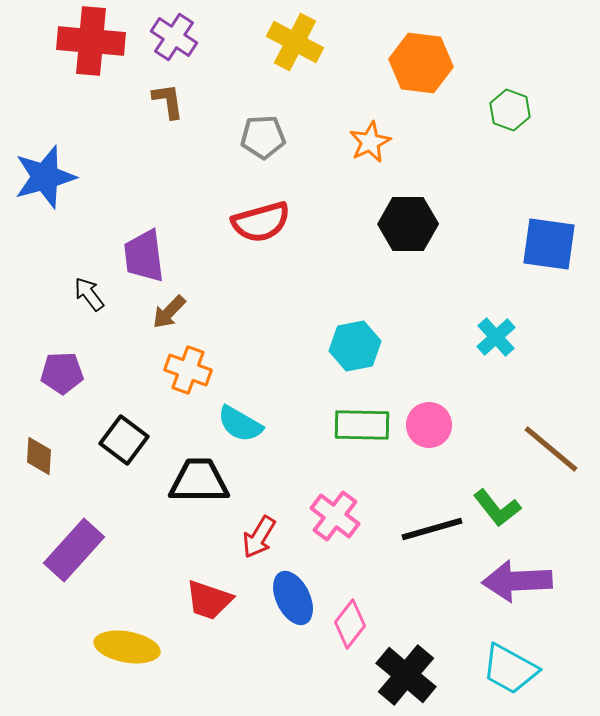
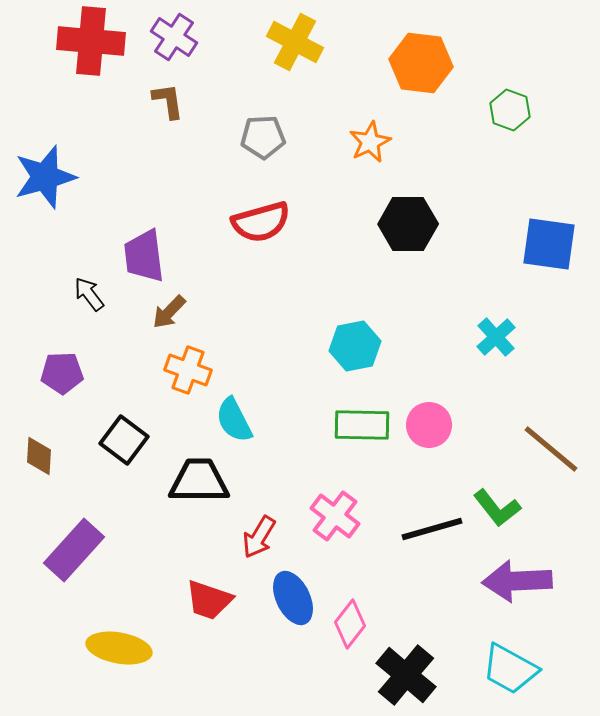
cyan semicircle: moved 6 px left, 4 px up; rotated 33 degrees clockwise
yellow ellipse: moved 8 px left, 1 px down
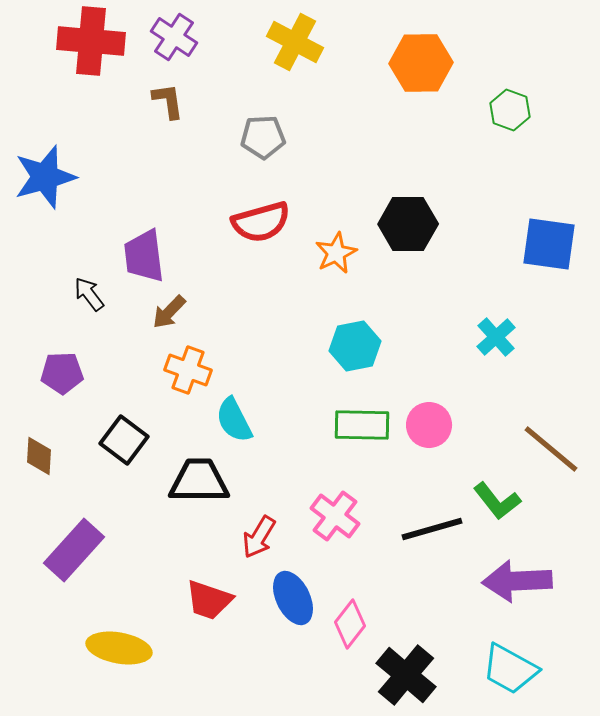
orange hexagon: rotated 8 degrees counterclockwise
orange star: moved 34 px left, 111 px down
green L-shape: moved 7 px up
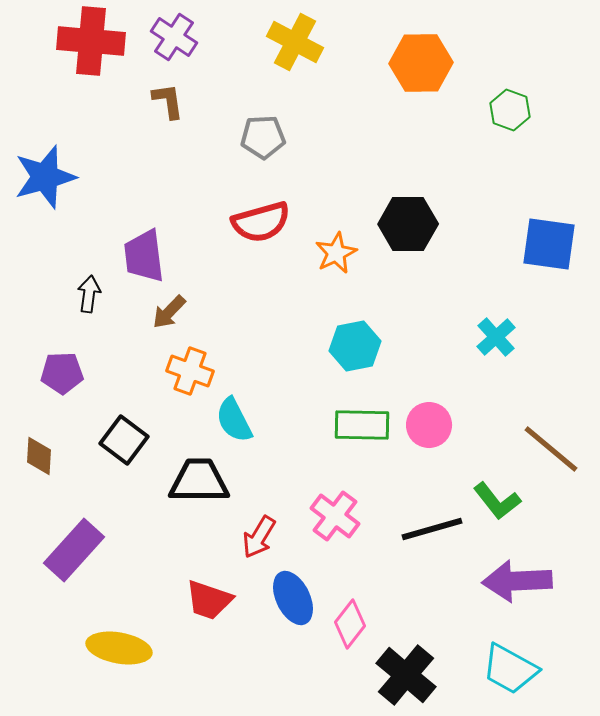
black arrow: rotated 45 degrees clockwise
orange cross: moved 2 px right, 1 px down
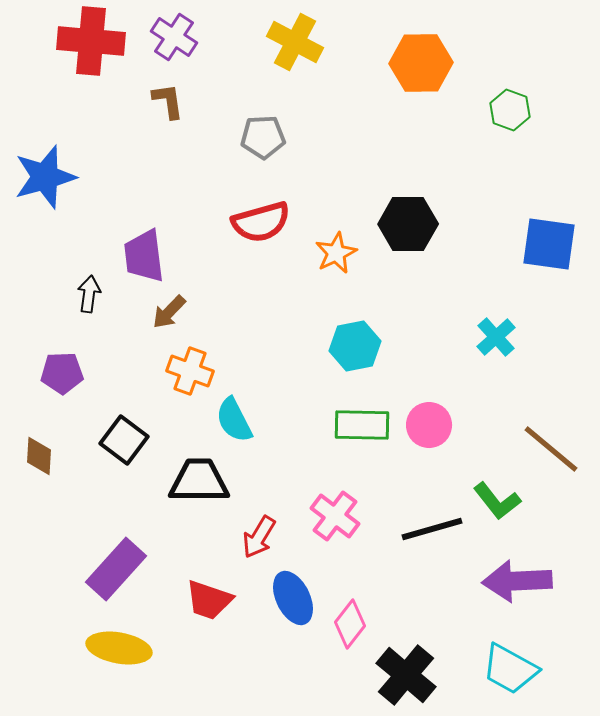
purple rectangle: moved 42 px right, 19 px down
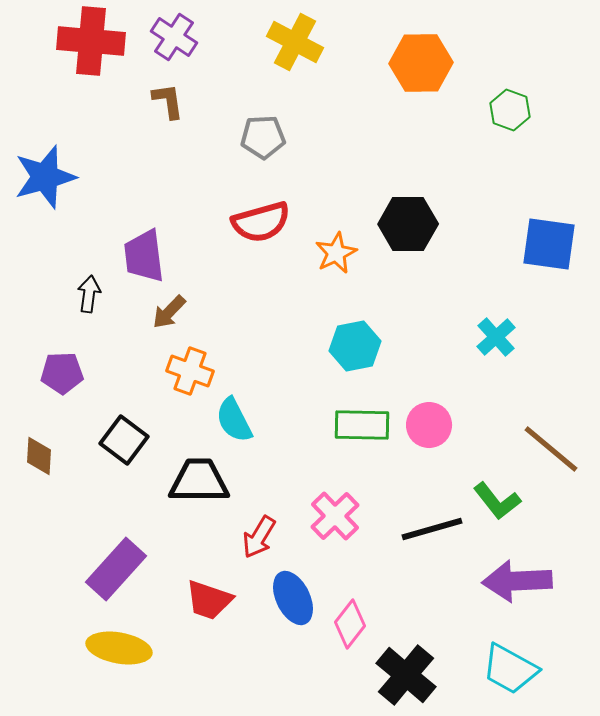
pink cross: rotated 9 degrees clockwise
